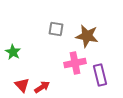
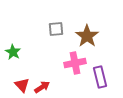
gray square: rotated 14 degrees counterclockwise
brown star: rotated 25 degrees clockwise
purple rectangle: moved 2 px down
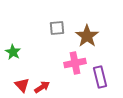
gray square: moved 1 px right, 1 px up
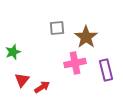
brown star: moved 1 px left, 1 px down
green star: rotated 21 degrees clockwise
purple rectangle: moved 6 px right, 7 px up
red triangle: moved 5 px up; rotated 21 degrees clockwise
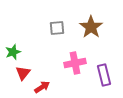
brown star: moved 5 px right, 10 px up
purple rectangle: moved 2 px left, 5 px down
red triangle: moved 1 px right, 7 px up
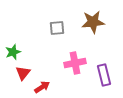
brown star: moved 2 px right, 5 px up; rotated 30 degrees clockwise
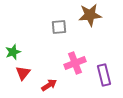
brown star: moved 3 px left, 7 px up
gray square: moved 2 px right, 1 px up
pink cross: rotated 10 degrees counterclockwise
red arrow: moved 7 px right, 2 px up
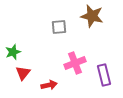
brown star: moved 2 px right, 1 px down; rotated 20 degrees clockwise
red arrow: rotated 21 degrees clockwise
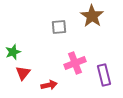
brown star: rotated 20 degrees clockwise
